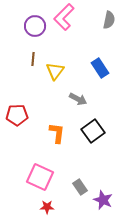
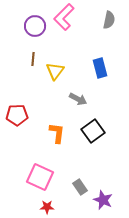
blue rectangle: rotated 18 degrees clockwise
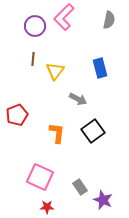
red pentagon: rotated 20 degrees counterclockwise
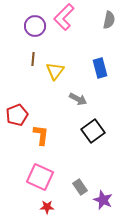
orange L-shape: moved 16 px left, 2 px down
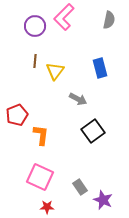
brown line: moved 2 px right, 2 px down
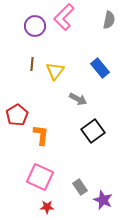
brown line: moved 3 px left, 3 px down
blue rectangle: rotated 24 degrees counterclockwise
red pentagon: rotated 10 degrees counterclockwise
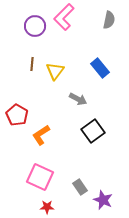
red pentagon: rotated 10 degrees counterclockwise
orange L-shape: rotated 130 degrees counterclockwise
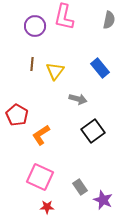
pink L-shape: rotated 32 degrees counterclockwise
gray arrow: rotated 12 degrees counterclockwise
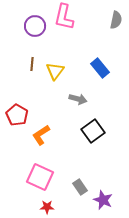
gray semicircle: moved 7 px right
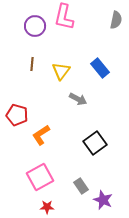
yellow triangle: moved 6 px right
gray arrow: rotated 12 degrees clockwise
red pentagon: rotated 15 degrees counterclockwise
black square: moved 2 px right, 12 px down
pink square: rotated 36 degrees clockwise
gray rectangle: moved 1 px right, 1 px up
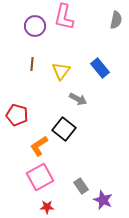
orange L-shape: moved 2 px left, 11 px down
black square: moved 31 px left, 14 px up; rotated 15 degrees counterclockwise
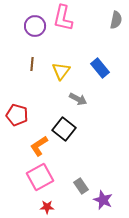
pink L-shape: moved 1 px left, 1 px down
